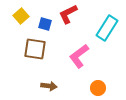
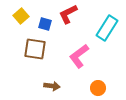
brown arrow: moved 3 px right
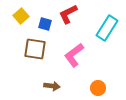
pink L-shape: moved 5 px left, 1 px up
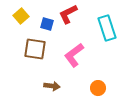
blue square: moved 2 px right
cyan rectangle: rotated 50 degrees counterclockwise
